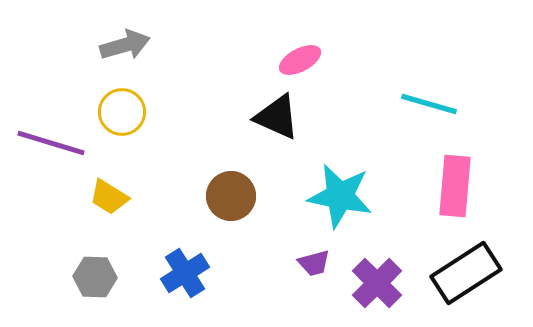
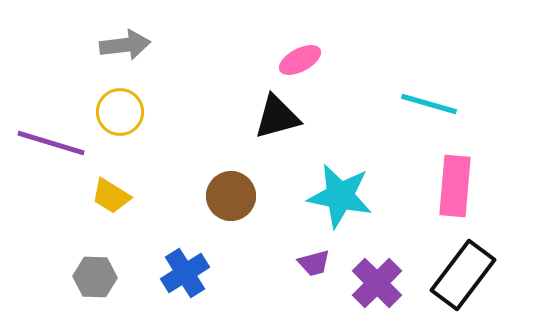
gray arrow: rotated 9 degrees clockwise
yellow circle: moved 2 px left
black triangle: rotated 39 degrees counterclockwise
yellow trapezoid: moved 2 px right, 1 px up
black rectangle: moved 3 px left, 2 px down; rotated 20 degrees counterclockwise
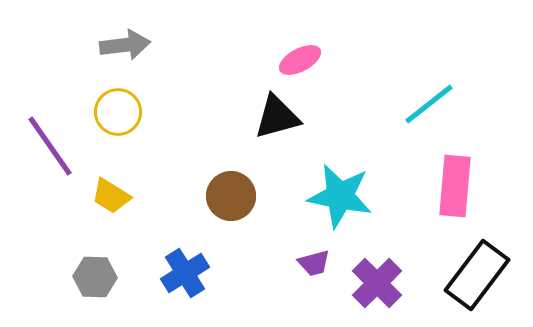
cyan line: rotated 54 degrees counterclockwise
yellow circle: moved 2 px left
purple line: moved 1 px left, 3 px down; rotated 38 degrees clockwise
black rectangle: moved 14 px right
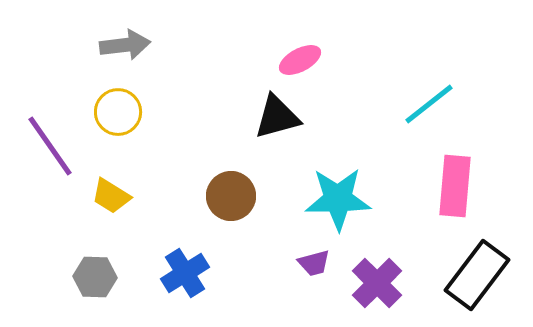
cyan star: moved 2 px left, 3 px down; rotated 12 degrees counterclockwise
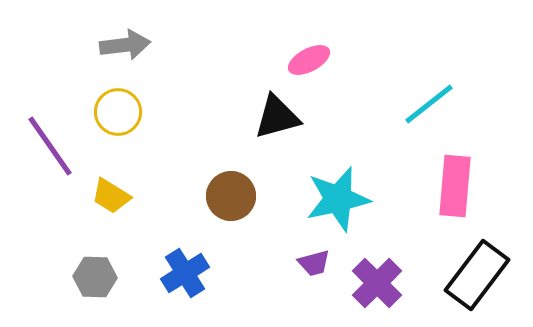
pink ellipse: moved 9 px right
cyan star: rotated 12 degrees counterclockwise
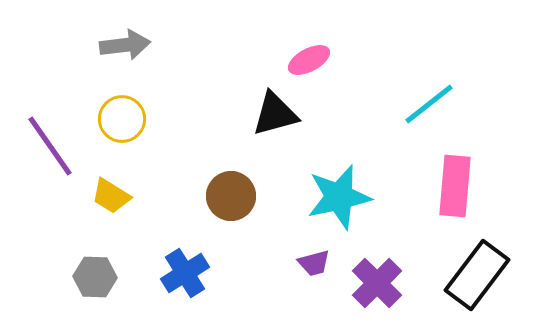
yellow circle: moved 4 px right, 7 px down
black triangle: moved 2 px left, 3 px up
cyan star: moved 1 px right, 2 px up
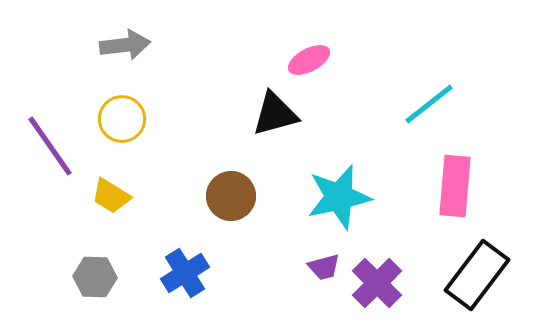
purple trapezoid: moved 10 px right, 4 px down
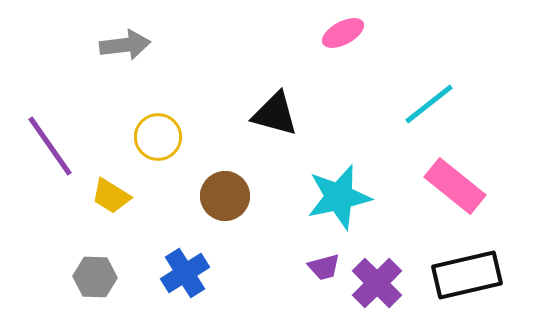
pink ellipse: moved 34 px right, 27 px up
black triangle: rotated 30 degrees clockwise
yellow circle: moved 36 px right, 18 px down
pink rectangle: rotated 56 degrees counterclockwise
brown circle: moved 6 px left
black rectangle: moved 10 px left; rotated 40 degrees clockwise
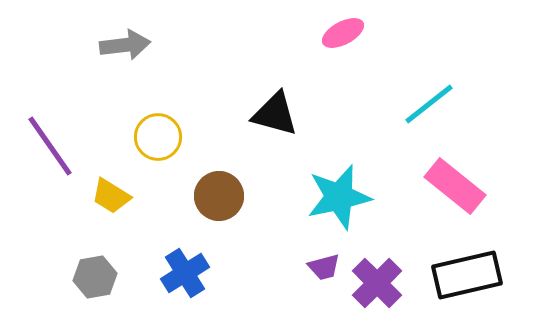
brown circle: moved 6 px left
gray hexagon: rotated 12 degrees counterclockwise
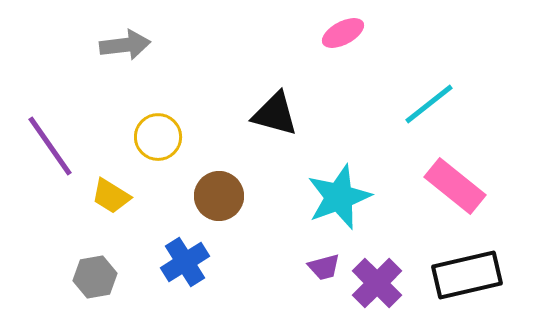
cyan star: rotated 8 degrees counterclockwise
blue cross: moved 11 px up
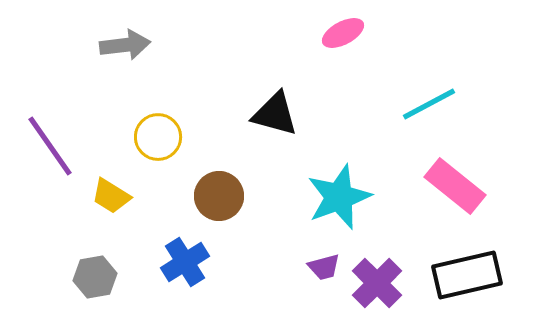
cyan line: rotated 10 degrees clockwise
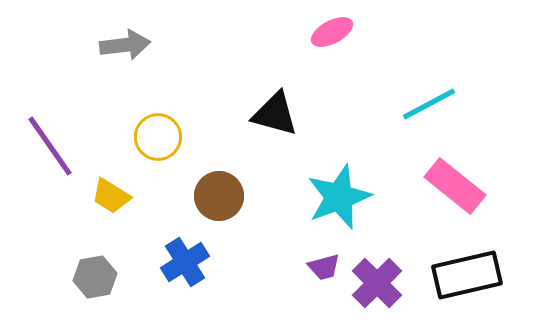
pink ellipse: moved 11 px left, 1 px up
